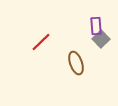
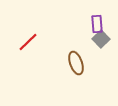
purple rectangle: moved 1 px right, 2 px up
red line: moved 13 px left
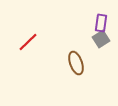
purple rectangle: moved 4 px right, 1 px up; rotated 12 degrees clockwise
gray square: rotated 12 degrees clockwise
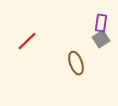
red line: moved 1 px left, 1 px up
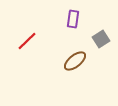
purple rectangle: moved 28 px left, 4 px up
brown ellipse: moved 1 px left, 2 px up; rotated 70 degrees clockwise
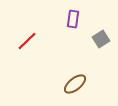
brown ellipse: moved 23 px down
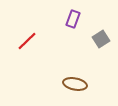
purple rectangle: rotated 12 degrees clockwise
brown ellipse: rotated 50 degrees clockwise
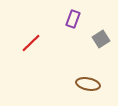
red line: moved 4 px right, 2 px down
brown ellipse: moved 13 px right
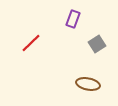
gray square: moved 4 px left, 5 px down
